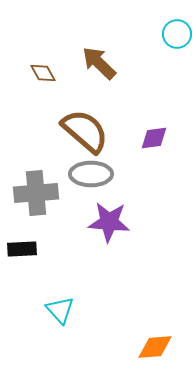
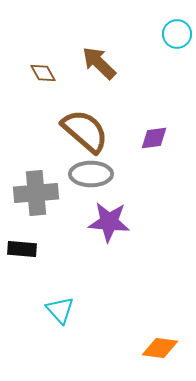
black rectangle: rotated 8 degrees clockwise
orange diamond: moved 5 px right, 1 px down; rotated 12 degrees clockwise
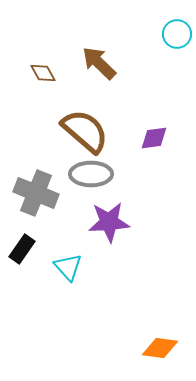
gray cross: rotated 27 degrees clockwise
purple star: rotated 9 degrees counterclockwise
black rectangle: rotated 60 degrees counterclockwise
cyan triangle: moved 8 px right, 43 px up
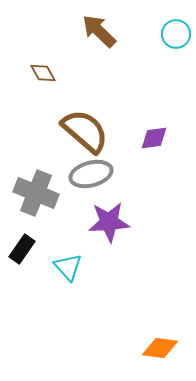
cyan circle: moved 1 px left
brown arrow: moved 32 px up
gray ellipse: rotated 15 degrees counterclockwise
